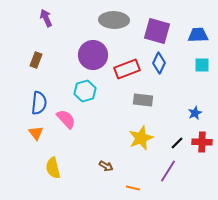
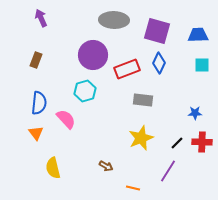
purple arrow: moved 5 px left
blue star: rotated 24 degrees clockwise
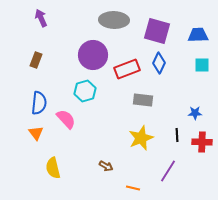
black line: moved 8 px up; rotated 48 degrees counterclockwise
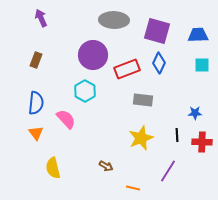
cyan hexagon: rotated 15 degrees counterclockwise
blue semicircle: moved 3 px left
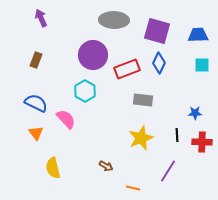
blue semicircle: rotated 70 degrees counterclockwise
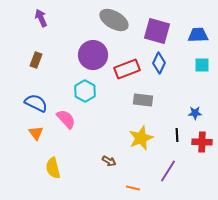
gray ellipse: rotated 28 degrees clockwise
brown arrow: moved 3 px right, 5 px up
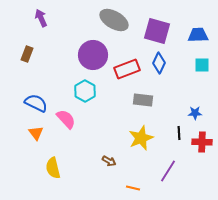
brown rectangle: moved 9 px left, 6 px up
black line: moved 2 px right, 2 px up
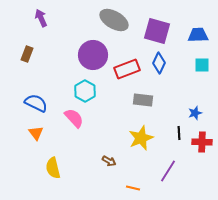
blue star: rotated 16 degrees counterclockwise
pink semicircle: moved 8 px right, 1 px up
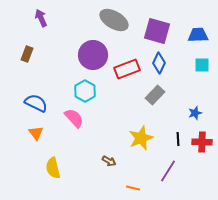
gray rectangle: moved 12 px right, 5 px up; rotated 54 degrees counterclockwise
black line: moved 1 px left, 6 px down
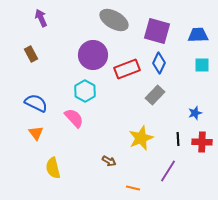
brown rectangle: moved 4 px right; rotated 49 degrees counterclockwise
